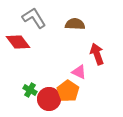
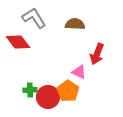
red arrow: rotated 140 degrees counterclockwise
green cross: rotated 32 degrees counterclockwise
red circle: moved 1 px left, 2 px up
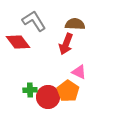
gray L-shape: moved 3 px down
red arrow: moved 31 px left, 10 px up
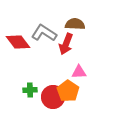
gray L-shape: moved 10 px right, 12 px down; rotated 25 degrees counterclockwise
pink triangle: rotated 28 degrees counterclockwise
red circle: moved 5 px right
